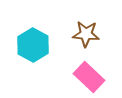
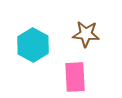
pink rectangle: moved 14 px left; rotated 44 degrees clockwise
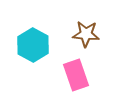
pink rectangle: moved 1 px right, 2 px up; rotated 16 degrees counterclockwise
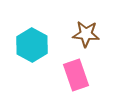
cyan hexagon: moved 1 px left
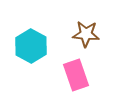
cyan hexagon: moved 1 px left, 1 px down
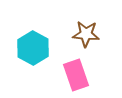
cyan hexagon: moved 2 px right, 2 px down
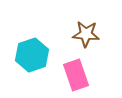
cyan hexagon: moved 1 px left, 7 px down; rotated 12 degrees clockwise
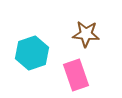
cyan hexagon: moved 2 px up
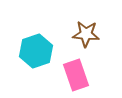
cyan hexagon: moved 4 px right, 2 px up
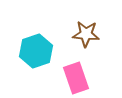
pink rectangle: moved 3 px down
